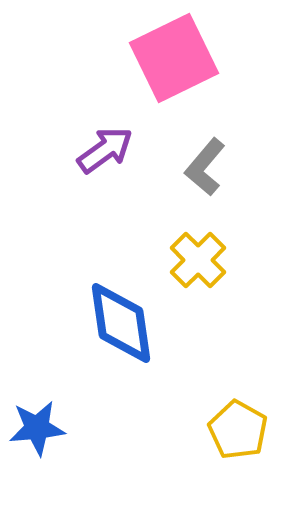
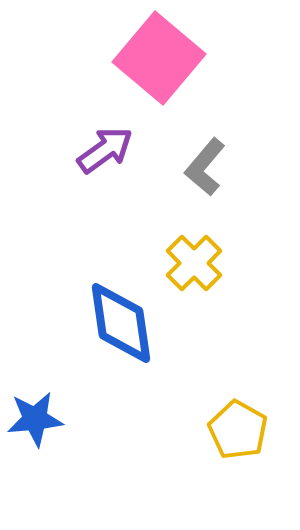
pink square: moved 15 px left; rotated 24 degrees counterclockwise
yellow cross: moved 4 px left, 3 px down
blue star: moved 2 px left, 9 px up
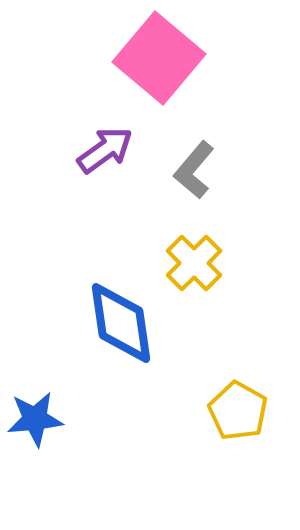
gray L-shape: moved 11 px left, 3 px down
yellow pentagon: moved 19 px up
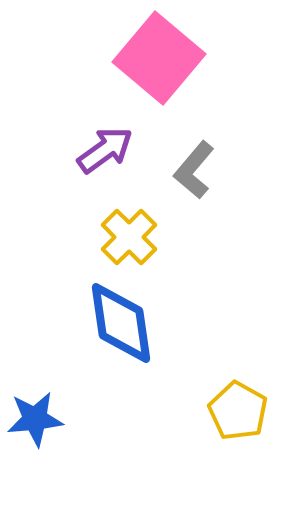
yellow cross: moved 65 px left, 26 px up
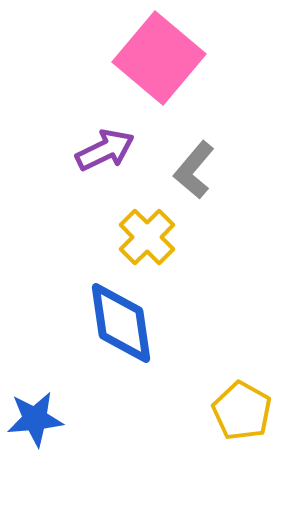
purple arrow: rotated 10 degrees clockwise
yellow cross: moved 18 px right
yellow pentagon: moved 4 px right
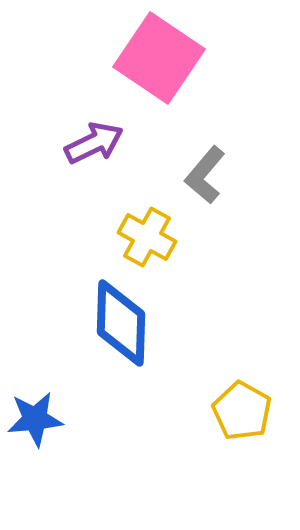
pink square: rotated 6 degrees counterclockwise
purple arrow: moved 11 px left, 7 px up
gray L-shape: moved 11 px right, 5 px down
yellow cross: rotated 16 degrees counterclockwise
blue diamond: rotated 10 degrees clockwise
